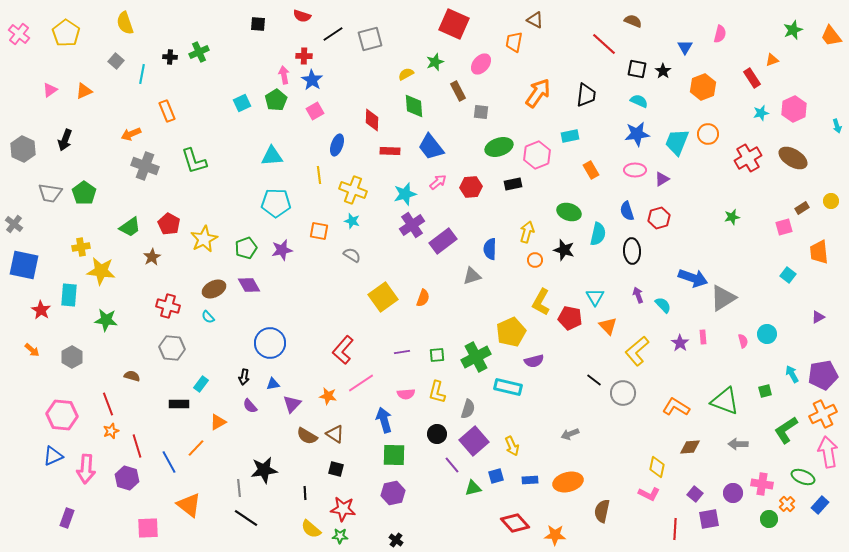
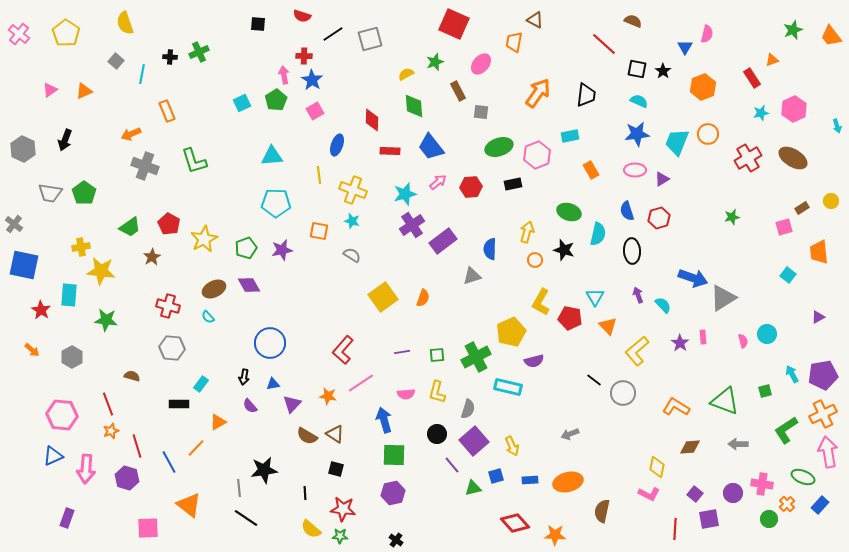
pink semicircle at (720, 34): moved 13 px left
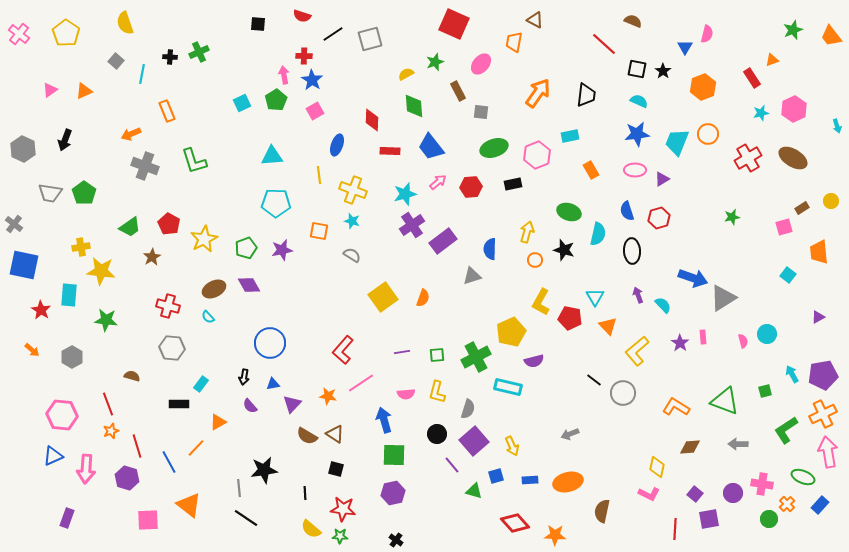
green ellipse at (499, 147): moved 5 px left, 1 px down
green triangle at (473, 488): moved 1 px right, 3 px down; rotated 30 degrees clockwise
pink square at (148, 528): moved 8 px up
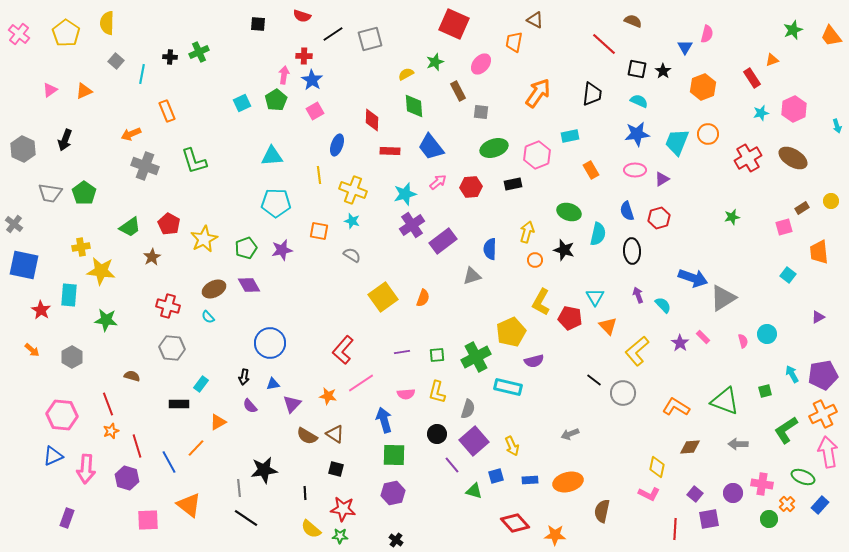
yellow semicircle at (125, 23): moved 18 px left; rotated 20 degrees clockwise
pink arrow at (284, 75): rotated 18 degrees clockwise
black trapezoid at (586, 95): moved 6 px right, 1 px up
pink rectangle at (703, 337): rotated 40 degrees counterclockwise
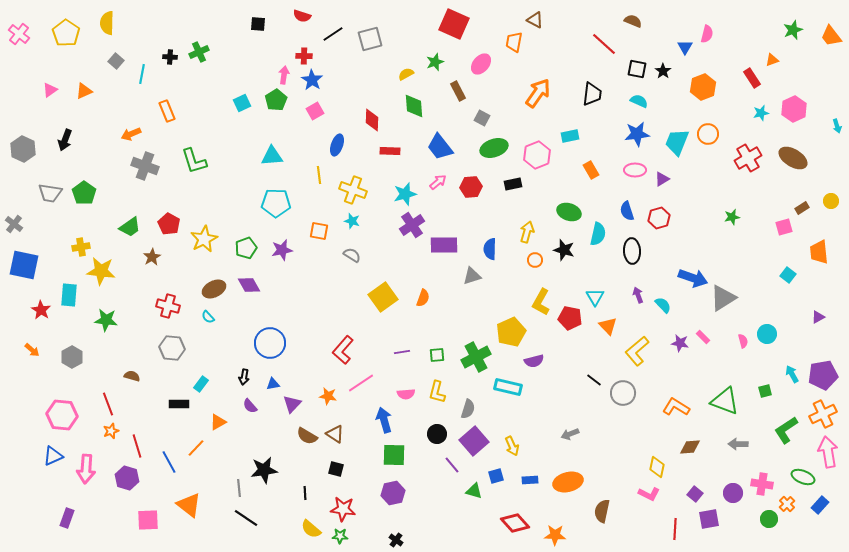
gray square at (481, 112): moved 1 px right, 6 px down; rotated 21 degrees clockwise
blue trapezoid at (431, 147): moved 9 px right
purple rectangle at (443, 241): moved 1 px right, 4 px down; rotated 36 degrees clockwise
purple star at (680, 343): rotated 24 degrees counterclockwise
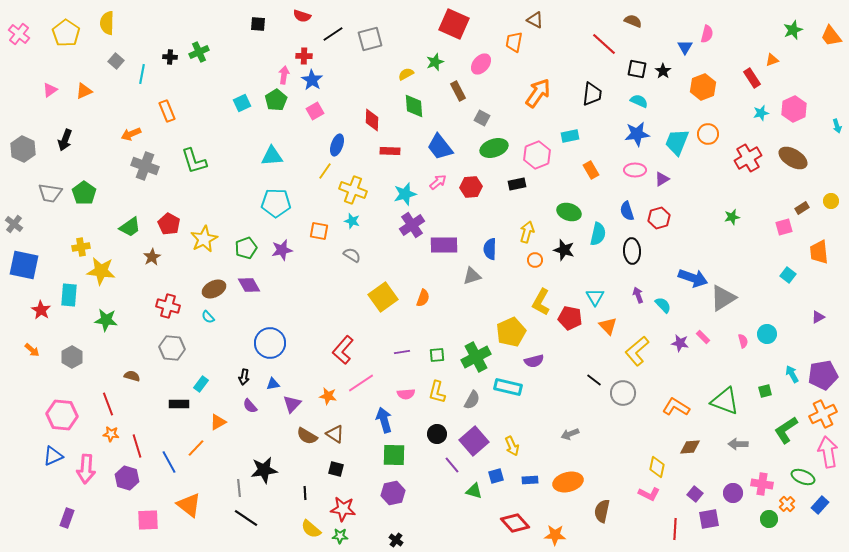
yellow line at (319, 175): moved 6 px right, 4 px up; rotated 42 degrees clockwise
black rectangle at (513, 184): moved 4 px right
gray semicircle at (468, 409): moved 4 px right, 9 px up; rotated 12 degrees clockwise
orange star at (111, 431): moved 3 px down; rotated 28 degrees clockwise
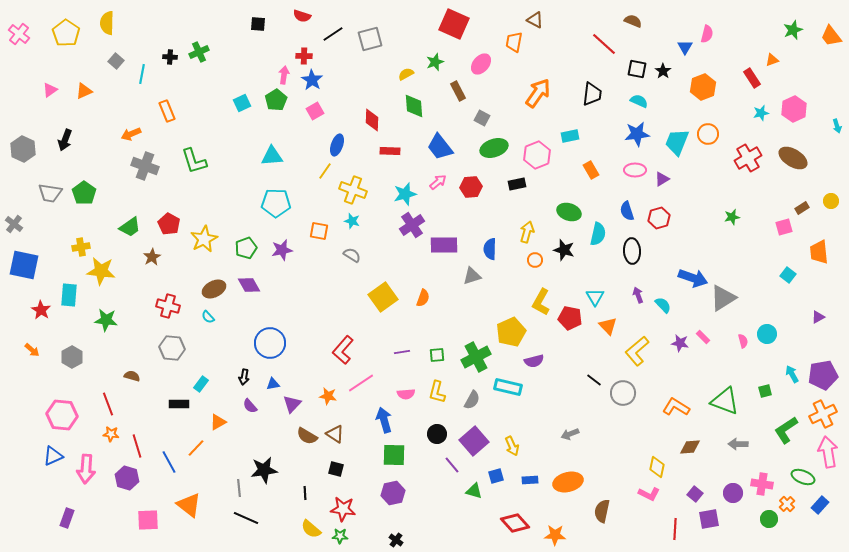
black line at (246, 518): rotated 10 degrees counterclockwise
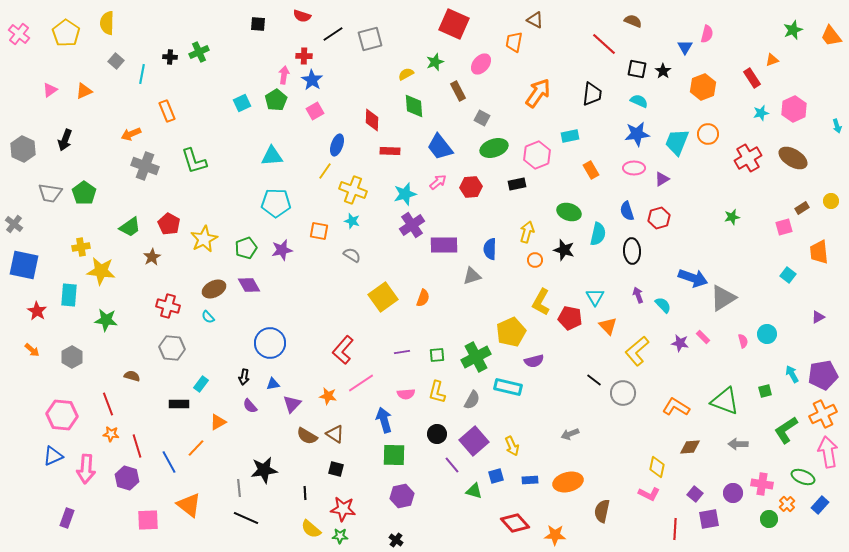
pink ellipse at (635, 170): moved 1 px left, 2 px up
red star at (41, 310): moved 4 px left, 1 px down
purple hexagon at (393, 493): moved 9 px right, 3 px down
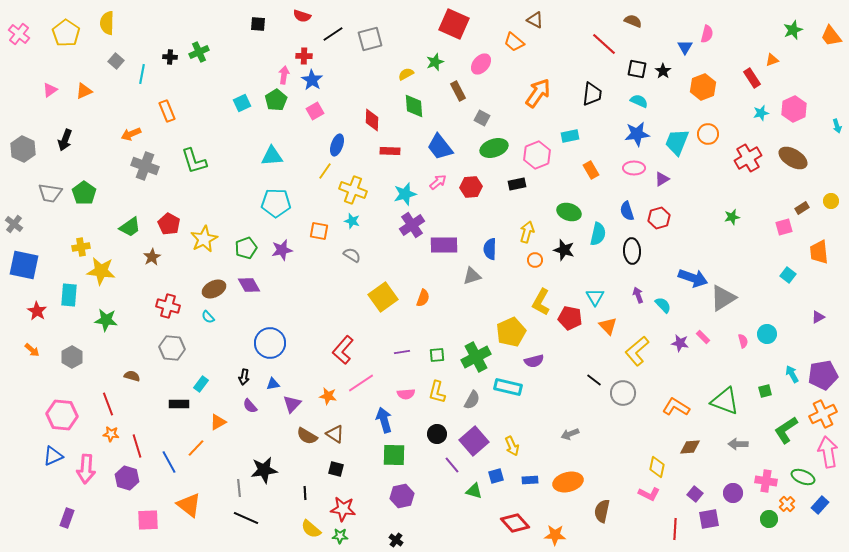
orange trapezoid at (514, 42): rotated 60 degrees counterclockwise
pink cross at (762, 484): moved 4 px right, 3 px up
